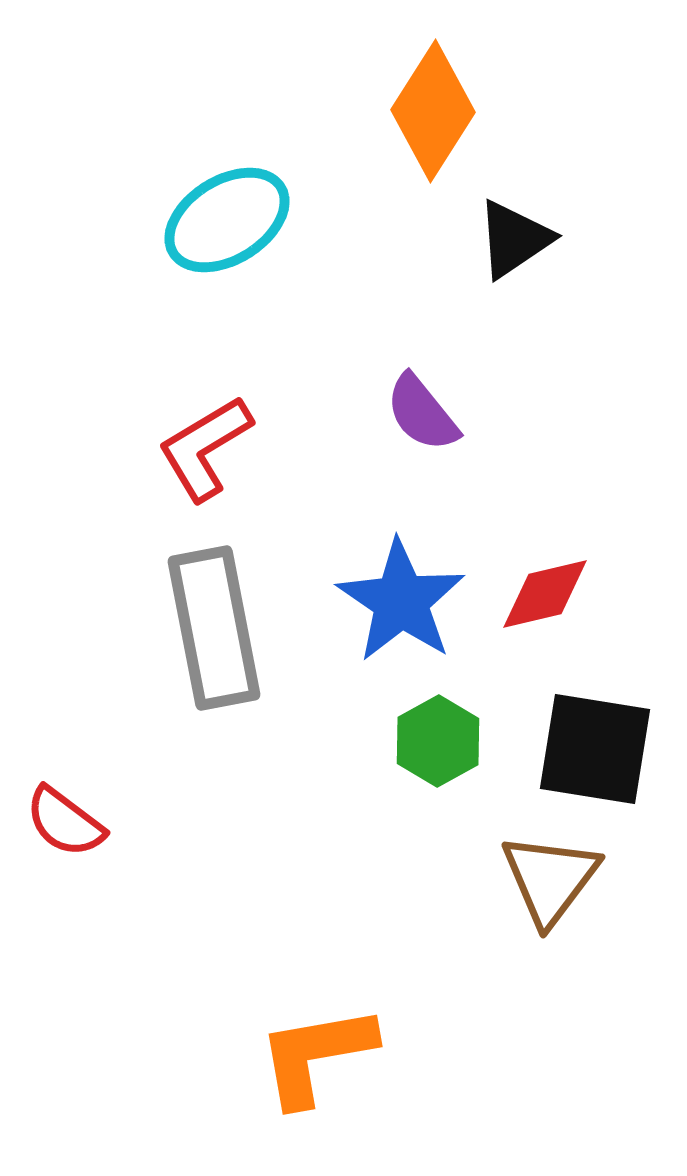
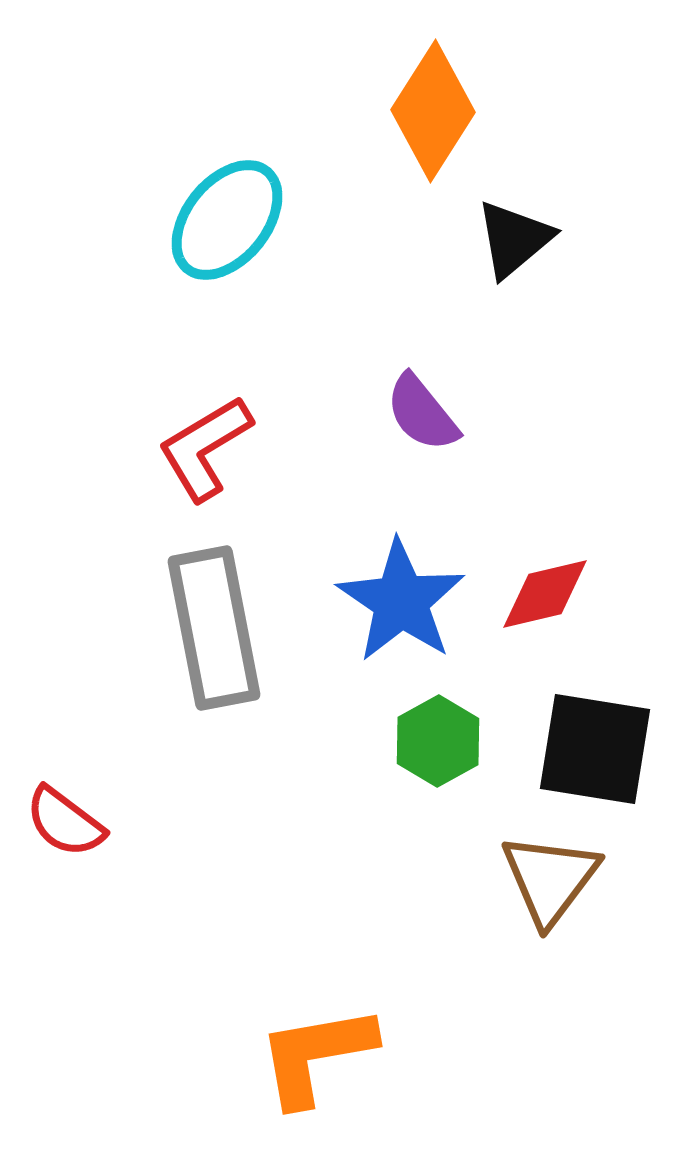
cyan ellipse: rotated 19 degrees counterclockwise
black triangle: rotated 6 degrees counterclockwise
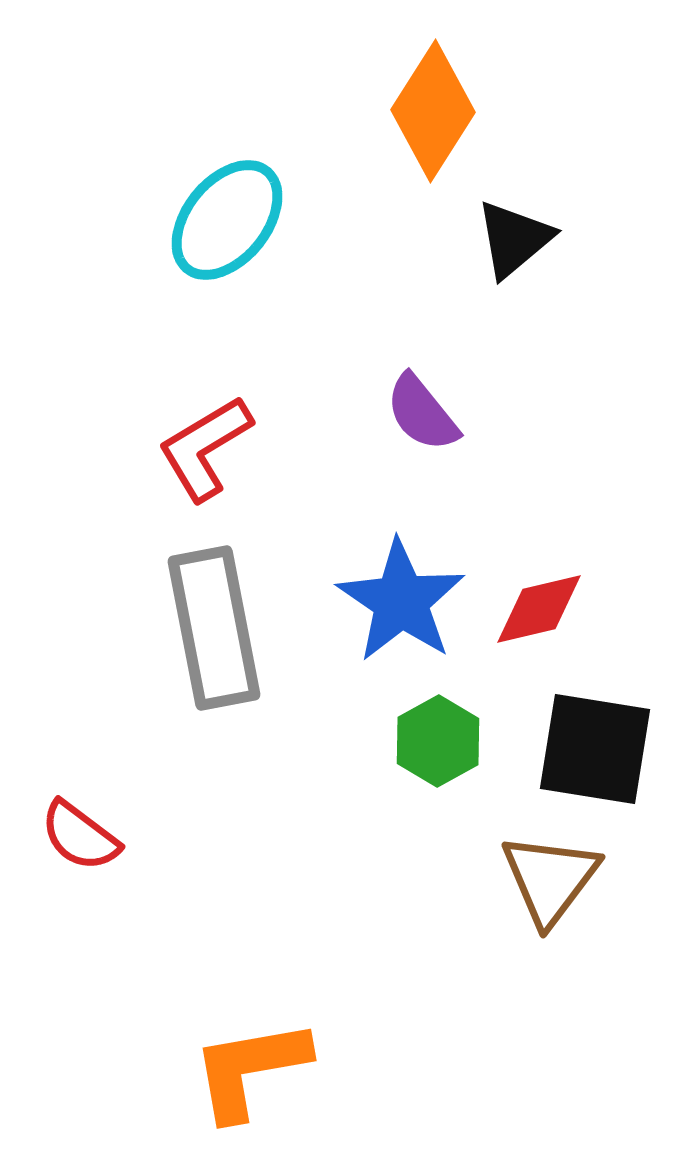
red diamond: moved 6 px left, 15 px down
red semicircle: moved 15 px right, 14 px down
orange L-shape: moved 66 px left, 14 px down
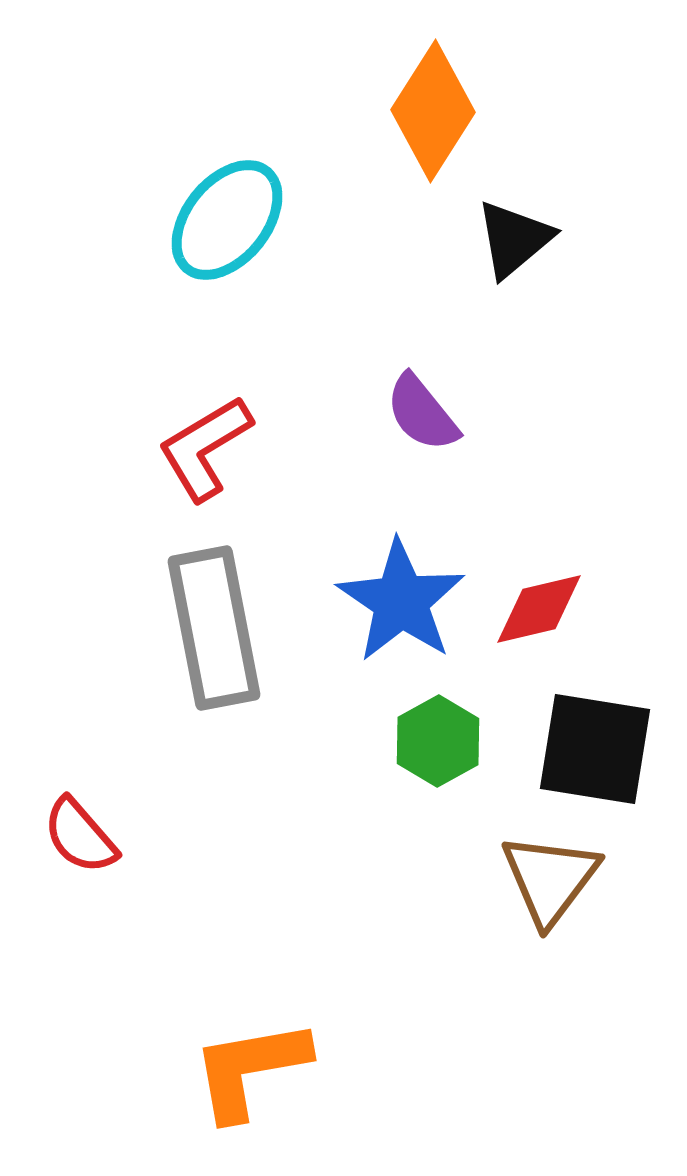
red semicircle: rotated 12 degrees clockwise
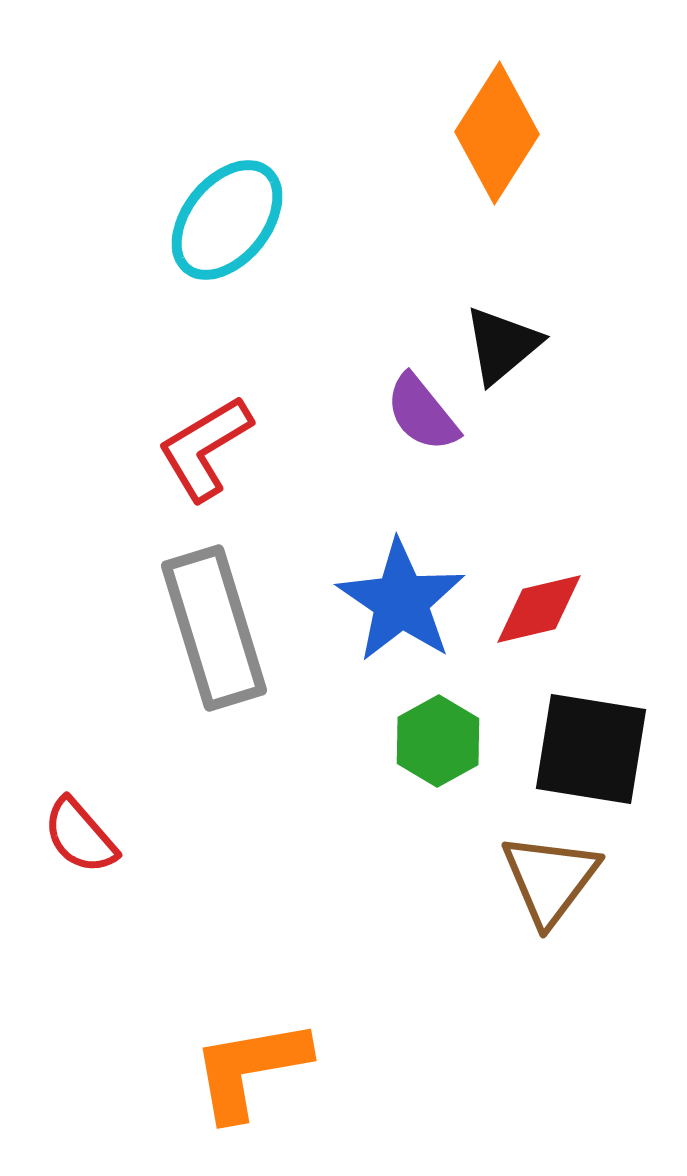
orange diamond: moved 64 px right, 22 px down
black triangle: moved 12 px left, 106 px down
gray rectangle: rotated 6 degrees counterclockwise
black square: moved 4 px left
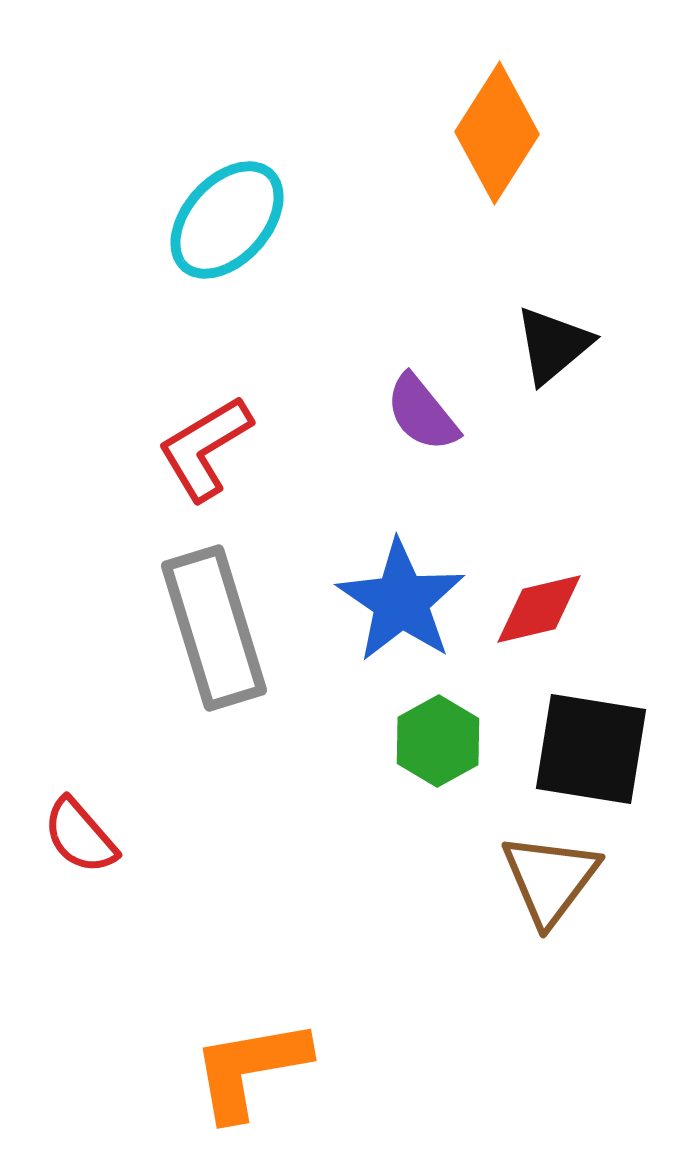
cyan ellipse: rotated 3 degrees clockwise
black triangle: moved 51 px right
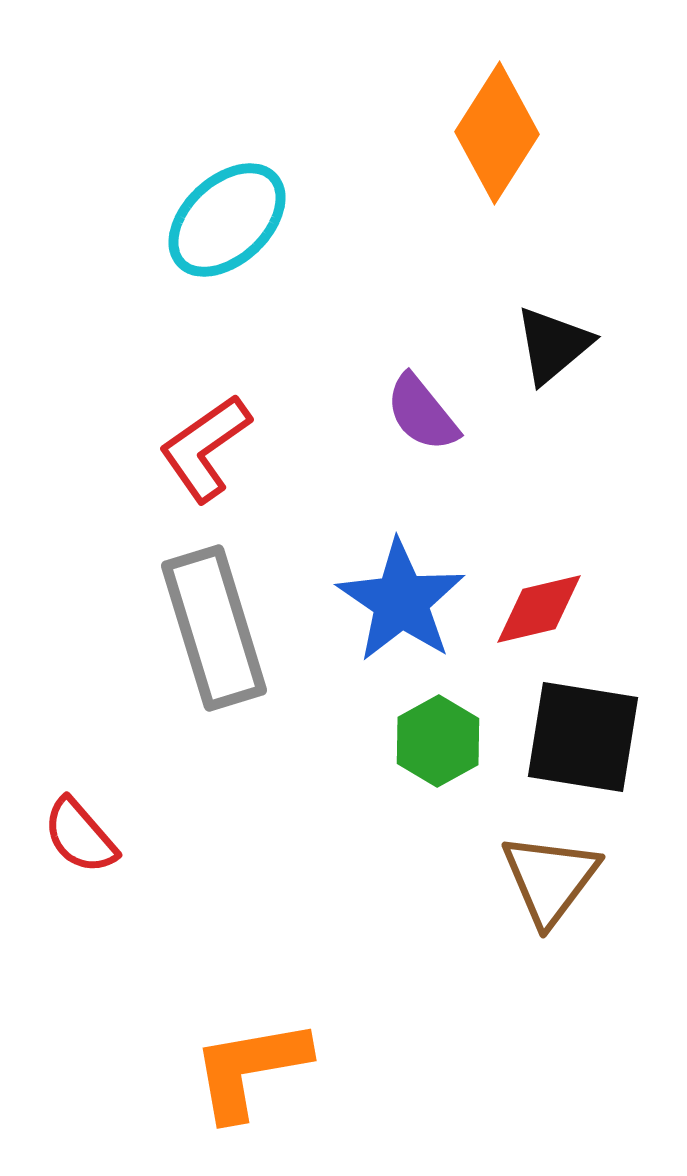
cyan ellipse: rotated 5 degrees clockwise
red L-shape: rotated 4 degrees counterclockwise
black square: moved 8 px left, 12 px up
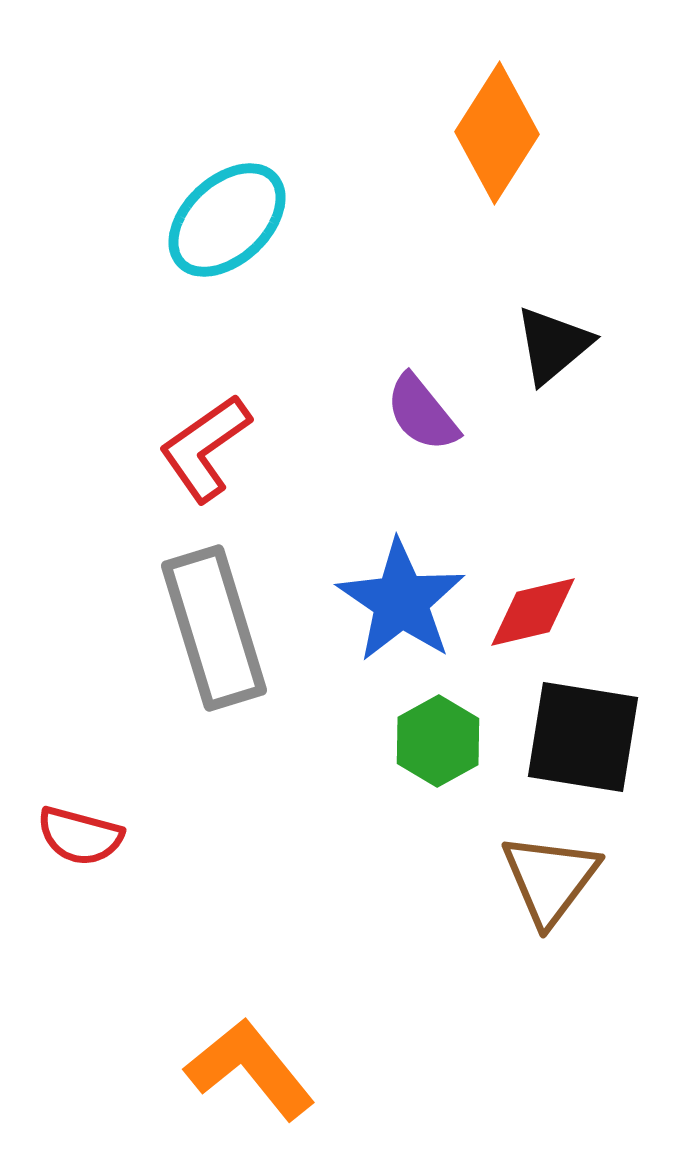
red diamond: moved 6 px left, 3 px down
red semicircle: rotated 34 degrees counterclockwise
orange L-shape: rotated 61 degrees clockwise
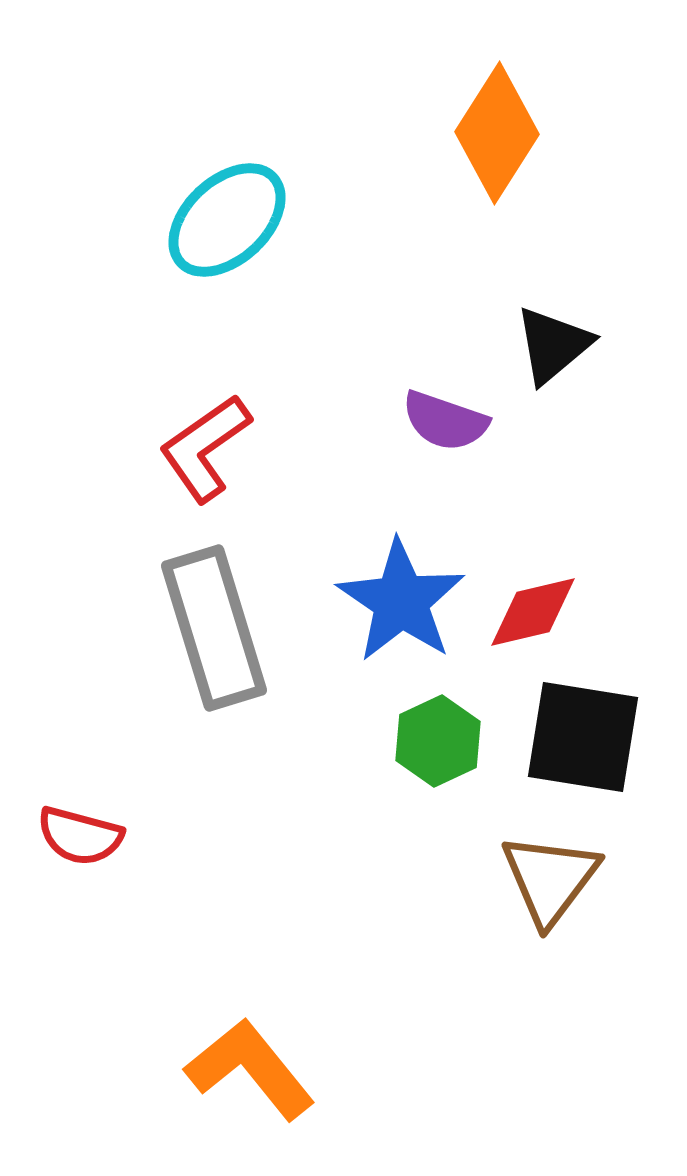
purple semicircle: moved 23 px right, 8 px down; rotated 32 degrees counterclockwise
green hexagon: rotated 4 degrees clockwise
